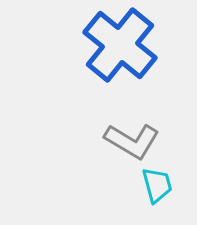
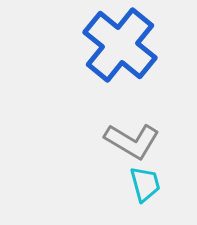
cyan trapezoid: moved 12 px left, 1 px up
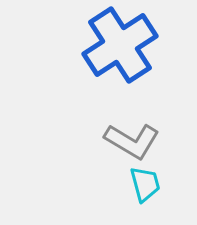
blue cross: rotated 18 degrees clockwise
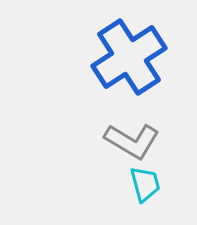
blue cross: moved 9 px right, 12 px down
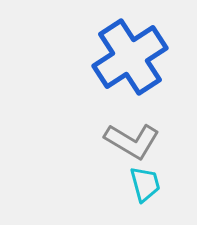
blue cross: moved 1 px right
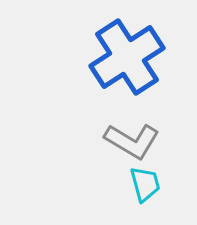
blue cross: moved 3 px left
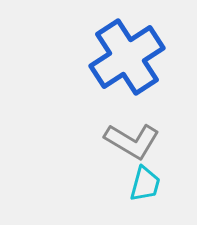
cyan trapezoid: rotated 30 degrees clockwise
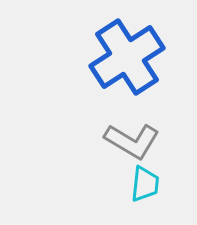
cyan trapezoid: rotated 9 degrees counterclockwise
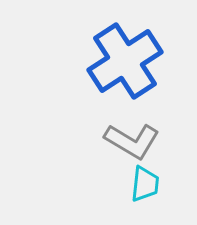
blue cross: moved 2 px left, 4 px down
